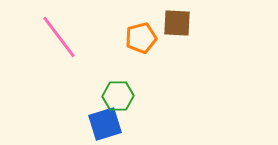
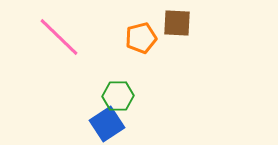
pink line: rotated 9 degrees counterclockwise
blue square: moved 2 px right; rotated 16 degrees counterclockwise
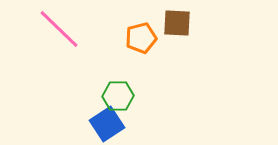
pink line: moved 8 px up
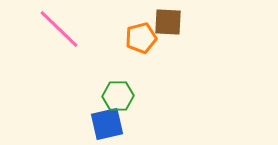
brown square: moved 9 px left, 1 px up
blue square: rotated 20 degrees clockwise
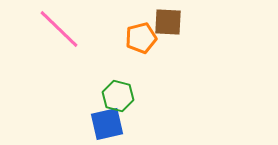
green hexagon: rotated 16 degrees clockwise
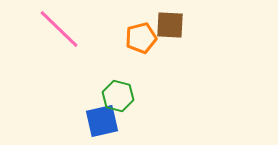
brown square: moved 2 px right, 3 px down
blue square: moved 5 px left, 3 px up
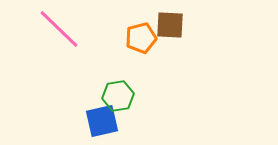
green hexagon: rotated 24 degrees counterclockwise
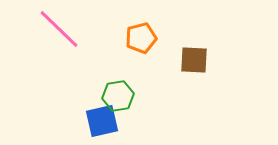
brown square: moved 24 px right, 35 px down
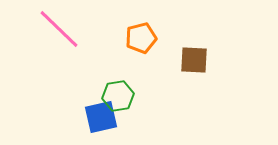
blue square: moved 1 px left, 4 px up
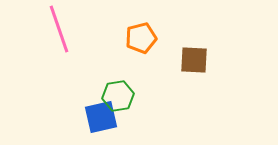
pink line: rotated 27 degrees clockwise
